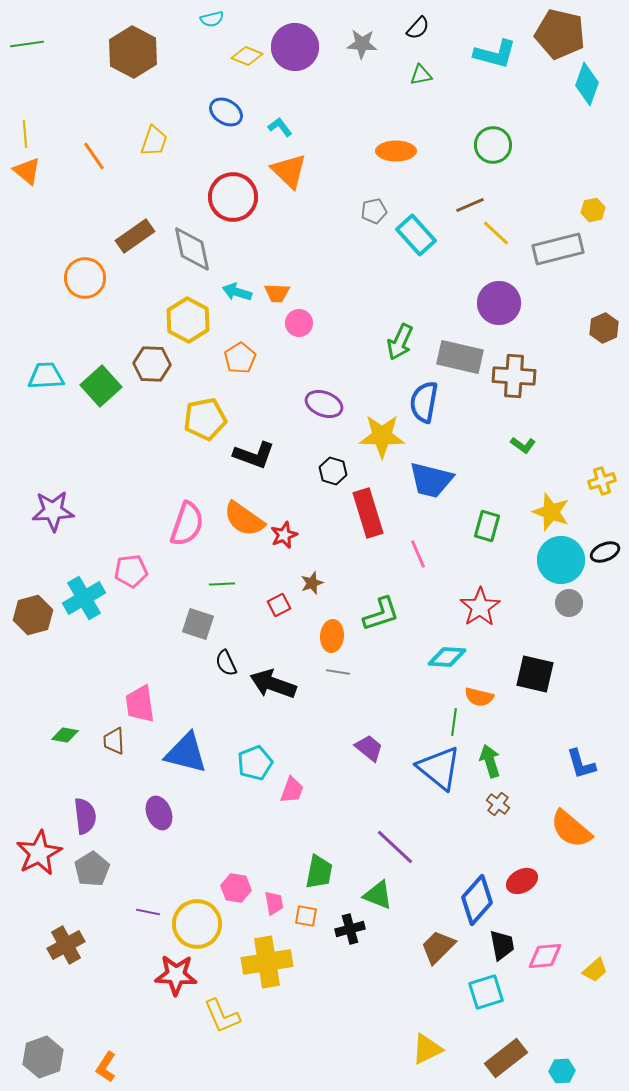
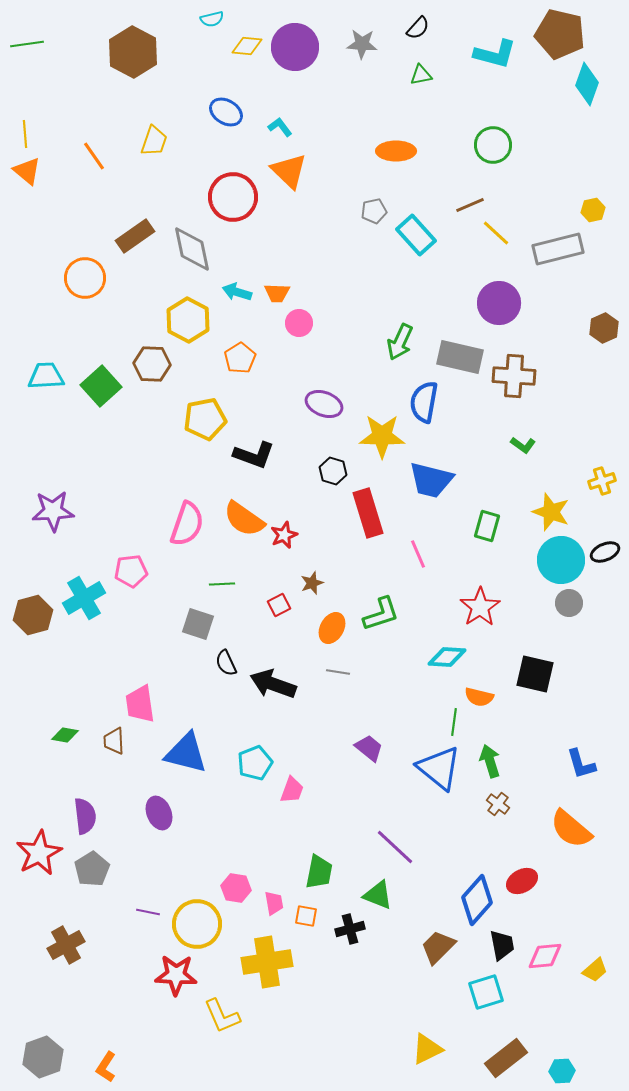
yellow diamond at (247, 56): moved 10 px up; rotated 16 degrees counterclockwise
orange ellipse at (332, 636): moved 8 px up; rotated 24 degrees clockwise
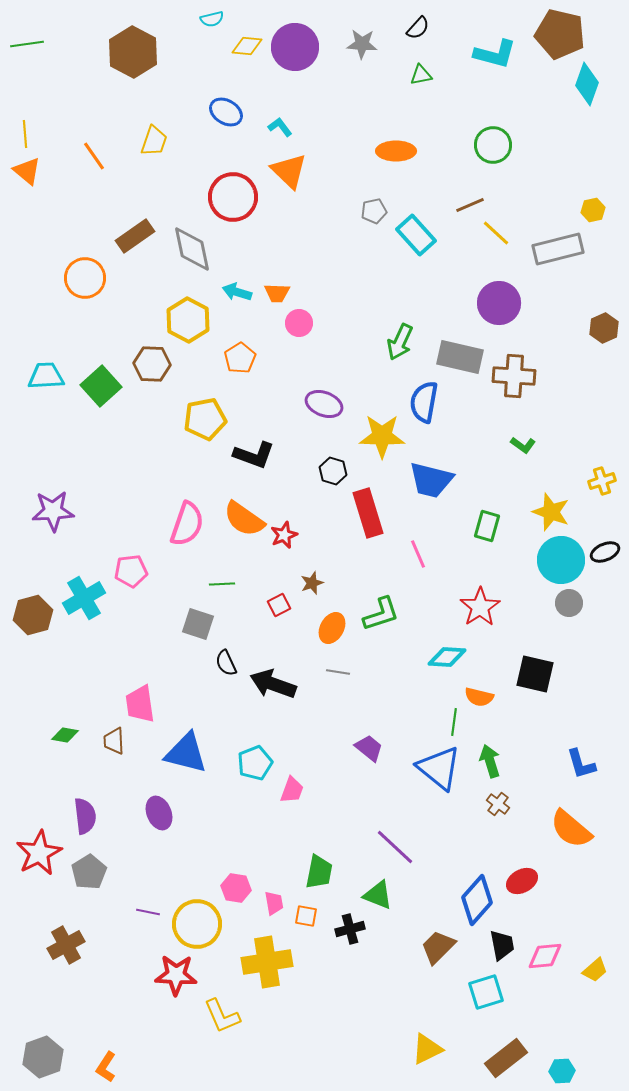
gray pentagon at (92, 869): moved 3 px left, 3 px down
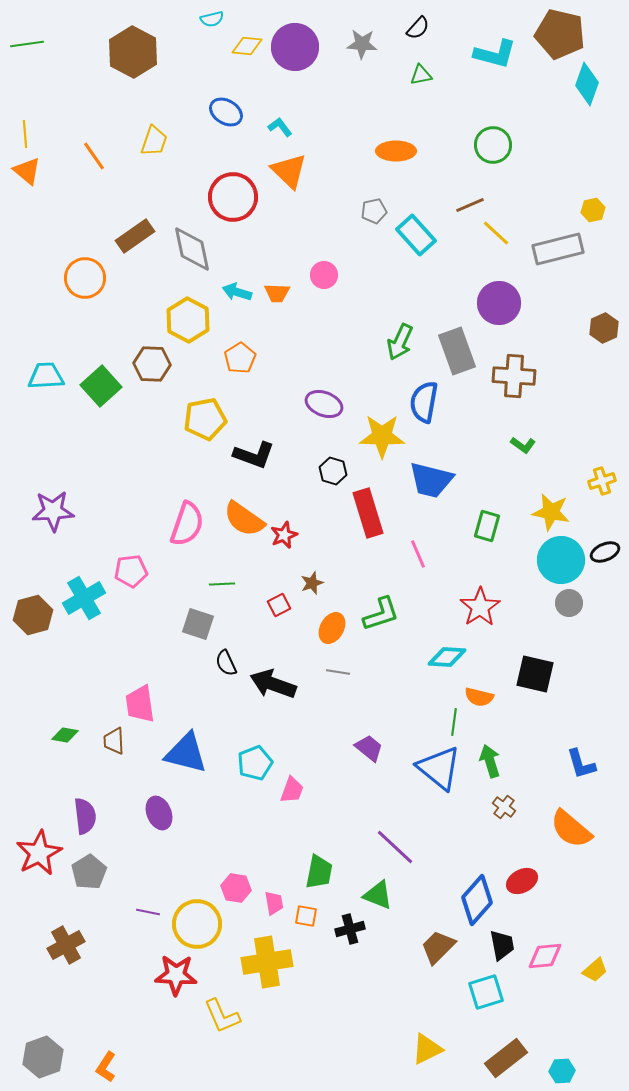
pink circle at (299, 323): moved 25 px right, 48 px up
gray rectangle at (460, 357): moved 3 px left, 6 px up; rotated 57 degrees clockwise
yellow star at (551, 512): rotated 9 degrees counterclockwise
brown cross at (498, 804): moved 6 px right, 3 px down
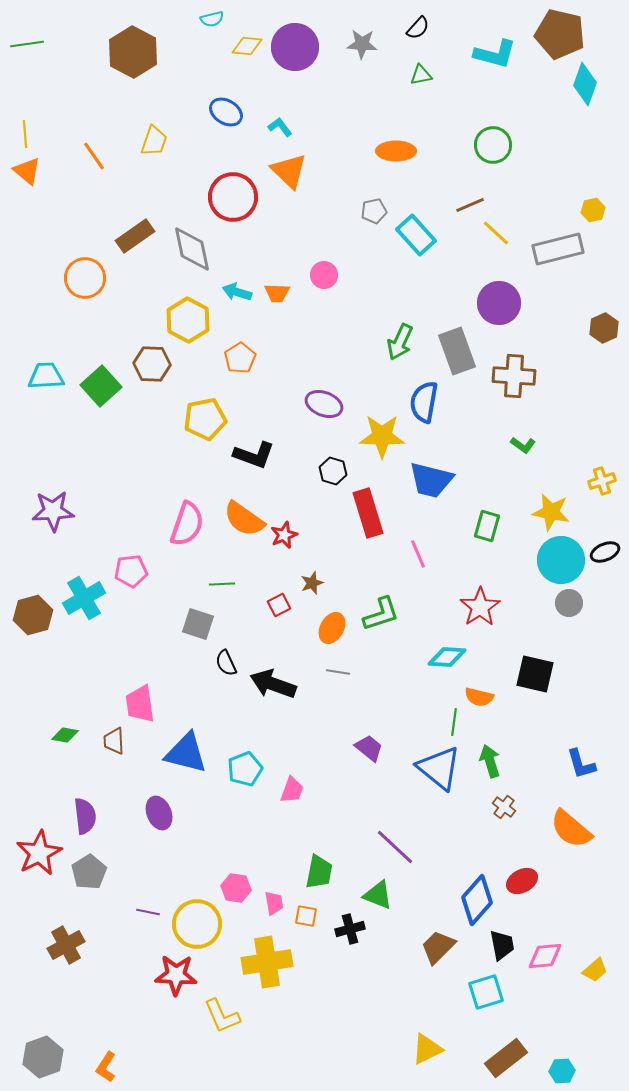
cyan diamond at (587, 84): moved 2 px left
cyan pentagon at (255, 763): moved 10 px left, 6 px down
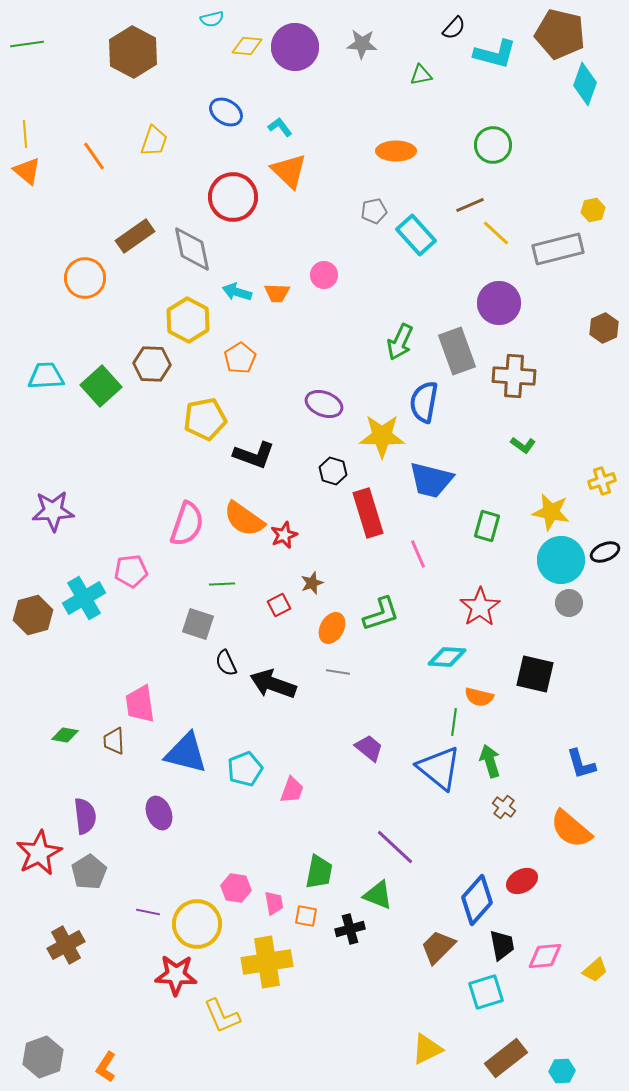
black semicircle at (418, 28): moved 36 px right
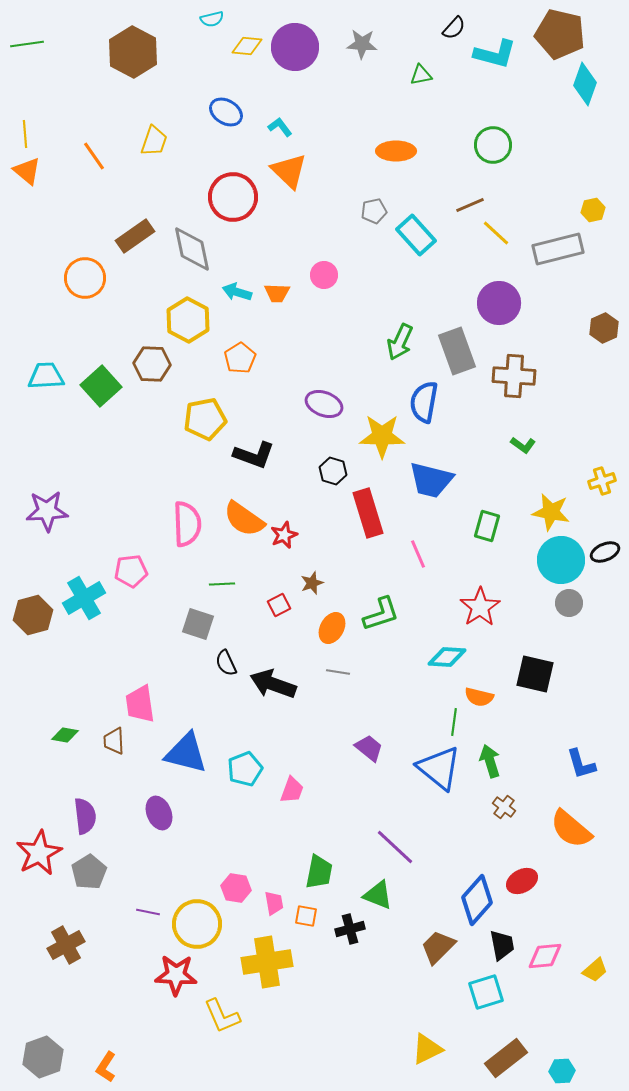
purple star at (53, 511): moved 6 px left
pink semicircle at (187, 524): rotated 21 degrees counterclockwise
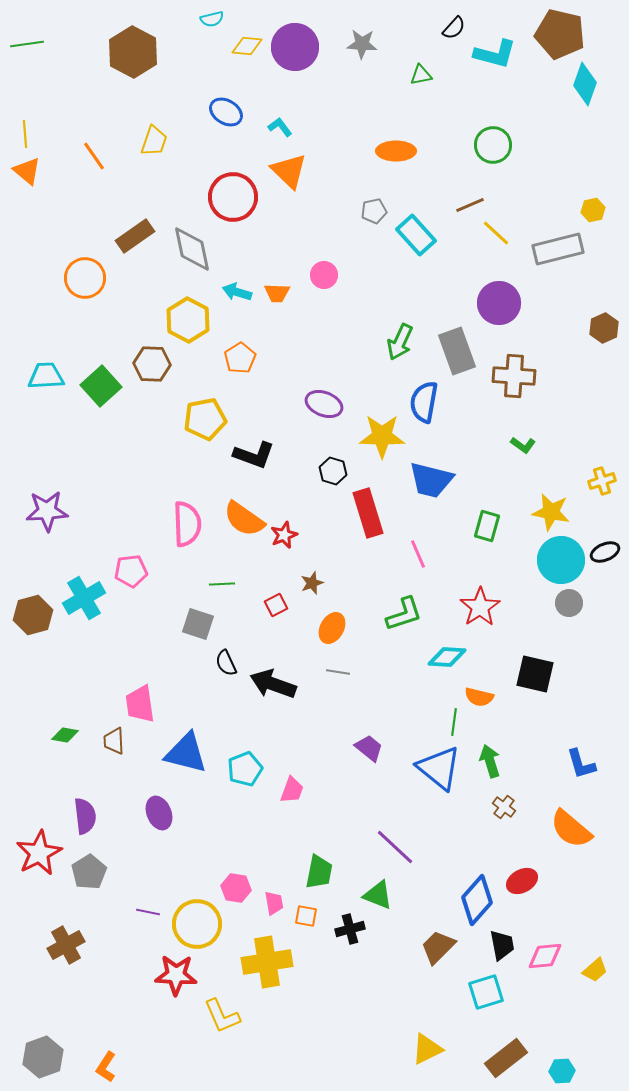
red square at (279, 605): moved 3 px left
green L-shape at (381, 614): moved 23 px right
